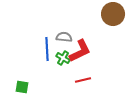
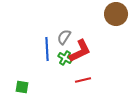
brown circle: moved 3 px right
gray semicircle: rotated 63 degrees counterclockwise
green cross: moved 2 px right
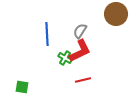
gray semicircle: moved 16 px right, 6 px up
blue line: moved 15 px up
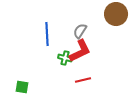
green cross: rotated 16 degrees counterclockwise
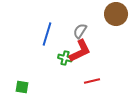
blue line: rotated 20 degrees clockwise
red line: moved 9 px right, 1 px down
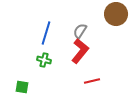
blue line: moved 1 px left, 1 px up
red L-shape: rotated 25 degrees counterclockwise
green cross: moved 21 px left, 2 px down
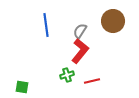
brown circle: moved 3 px left, 7 px down
blue line: moved 8 px up; rotated 25 degrees counterclockwise
green cross: moved 23 px right, 15 px down; rotated 32 degrees counterclockwise
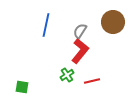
brown circle: moved 1 px down
blue line: rotated 20 degrees clockwise
green cross: rotated 16 degrees counterclockwise
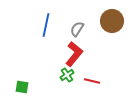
brown circle: moved 1 px left, 1 px up
gray semicircle: moved 3 px left, 2 px up
red L-shape: moved 6 px left, 3 px down
red line: rotated 28 degrees clockwise
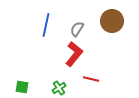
green cross: moved 8 px left, 13 px down
red line: moved 1 px left, 2 px up
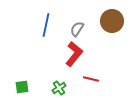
green square: rotated 16 degrees counterclockwise
